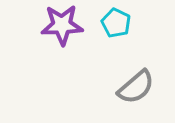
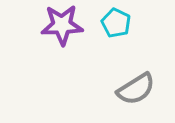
gray semicircle: moved 2 px down; rotated 9 degrees clockwise
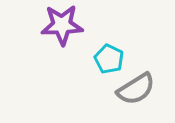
cyan pentagon: moved 7 px left, 36 px down
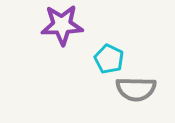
gray semicircle: rotated 33 degrees clockwise
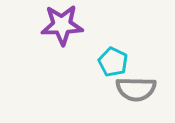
cyan pentagon: moved 4 px right, 3 px down
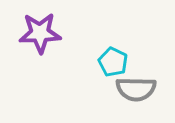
purple star: moved 22 px left, 8 px down
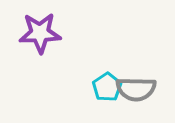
cyan pentagon: moved 6 px left, 25 px down; rotated 12 degrees clockwise
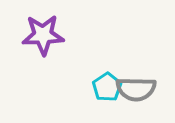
purple star: moved 3 px right, 2 px down
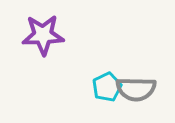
cyan pentagon: rotated 8 degrees clockwise
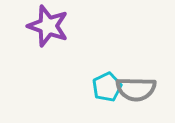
purple star: moved 5 px right, 9 px up; rotated 21 degrees clockwise
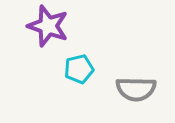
cyan pentagon: moved 28 px left, 18 px up; rotated 12 degrees clockwise
